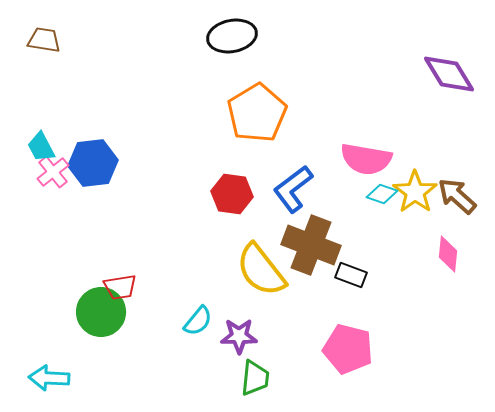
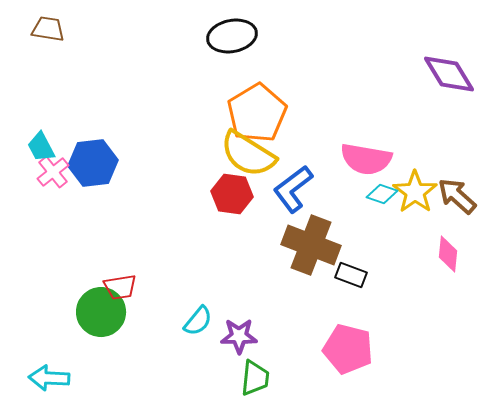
brown trapezoid: moved 4 px right, 11 px up
yellow semicircle: moved 13 px left, 116 px up; rotated 20 degrees counterclockwise
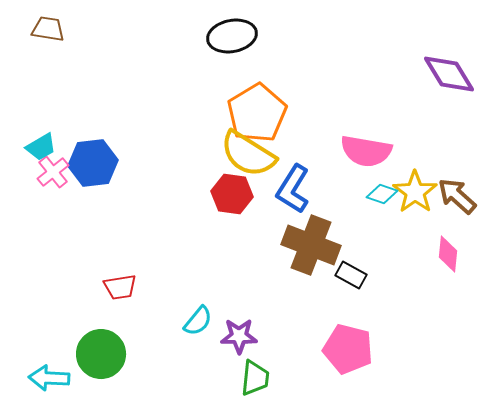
cyan trapezoid: rotated 92 degrees counterclockwise
pink semicircle: moved 8 px up
blue L-shape: rotated 21 degrees counterclockwise
black rectangle: rotated 8 degrees clockwise
green circle: moved 42 px down
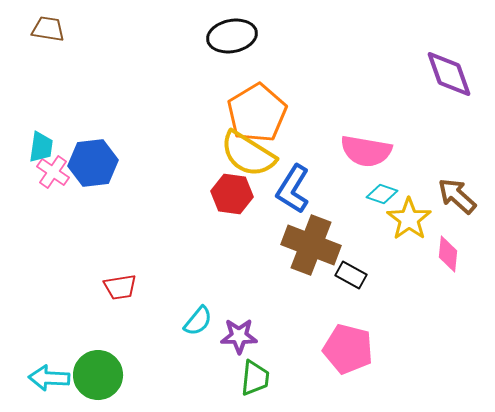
purple diamond: rotated 12 degrees clockwise
cyan trapezoid: rotated 52 degrees counterclockwise
pink cross: rotated 16 degrees counterclockwise
yellow star: moved 6 px left, 27 px down
green circle: moved 3 px left, 21 px down
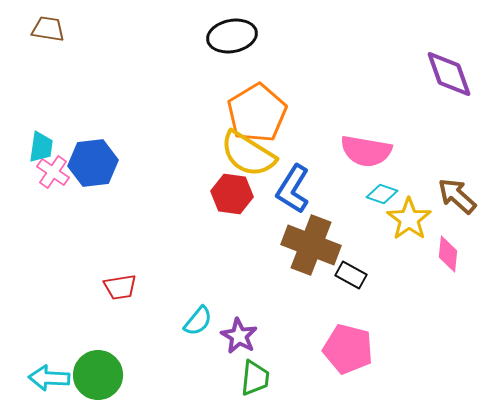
purple star: rotated 30 degrees clockwise
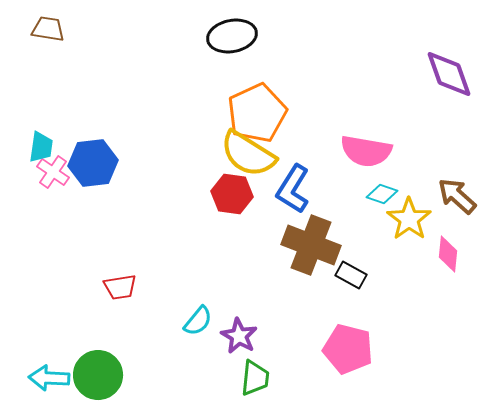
orange pentagon: rotated 6 degrees clockwise
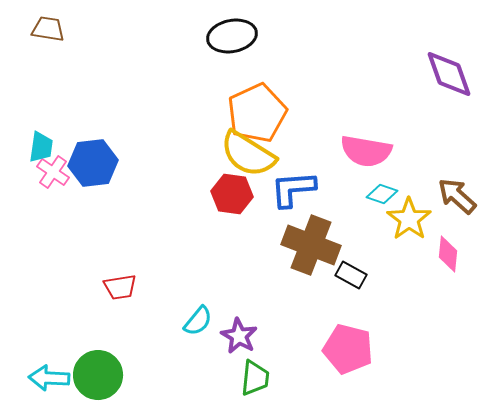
blue L-shape: rotated 54 degrees clockwise
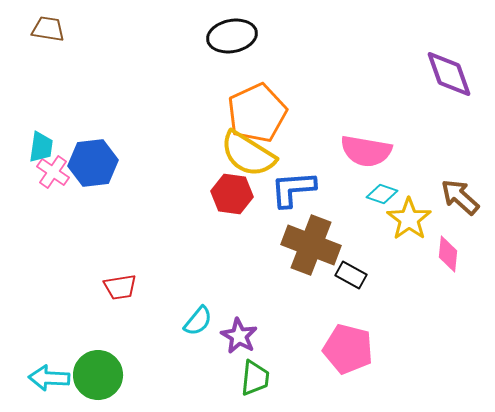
brown arrow: moved 3 px right, 1 px down
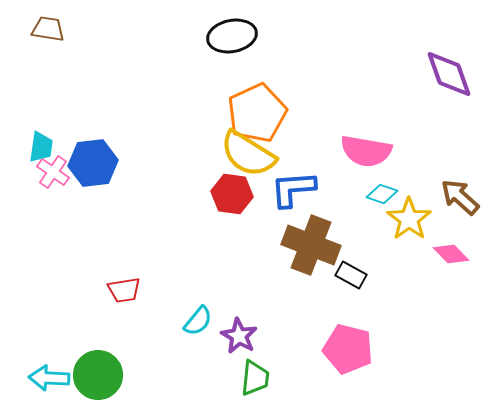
pink diamond: moved 3 px right; rotated 51 degrees counterclockwise
red trapezoid: moved 4 px right, 3 px down
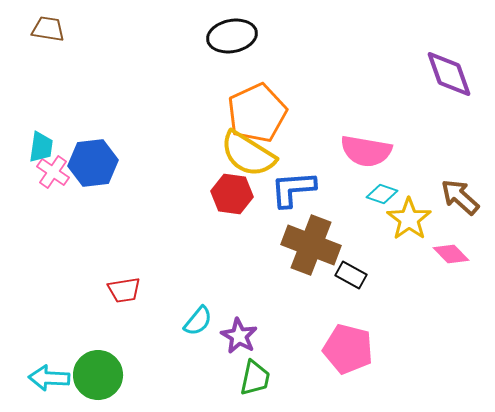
green trapezoid: rotated 6 degrees clockwise
